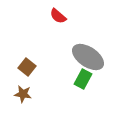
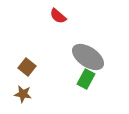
green rectangle: moved 3 px right
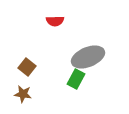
red semicircle: moved 3 px left, 5 px down; rotated 42 degrees counterclockwise
gray ellipse: rotated 56 degrees counterclockwise
green rectangle: moved 10 px left
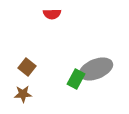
red semicircle: moved 3 px left, 7 px up
gray ellipse: moved 8 px right, 12 px down
brown star: rotated 12 degrees counterclockwise
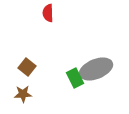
red semicircle: moved 4 px left, 1 px up; rotated 90 degrees clockwise
green rectangle: moved 1 px left, 1 px up; rotated 54 degrees counterclockwise
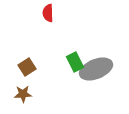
brown square: rotated 18 degrees clockwise
green rectangle: moved 16 px up
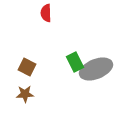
red semicircle: moved 2 px left
brown square: rotated 30 degrees counterclockwise
brown star: moved 2 px right
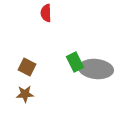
gray ellipse: rotated 28 degrees clockwise
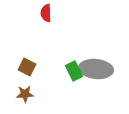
green rectangle: moved 1 px left, 9 px down
